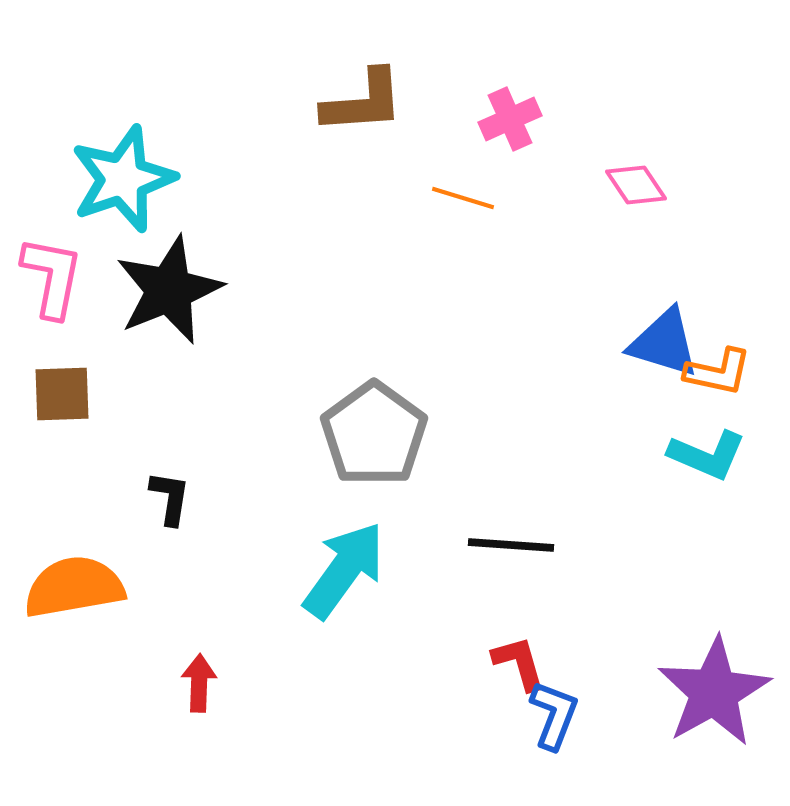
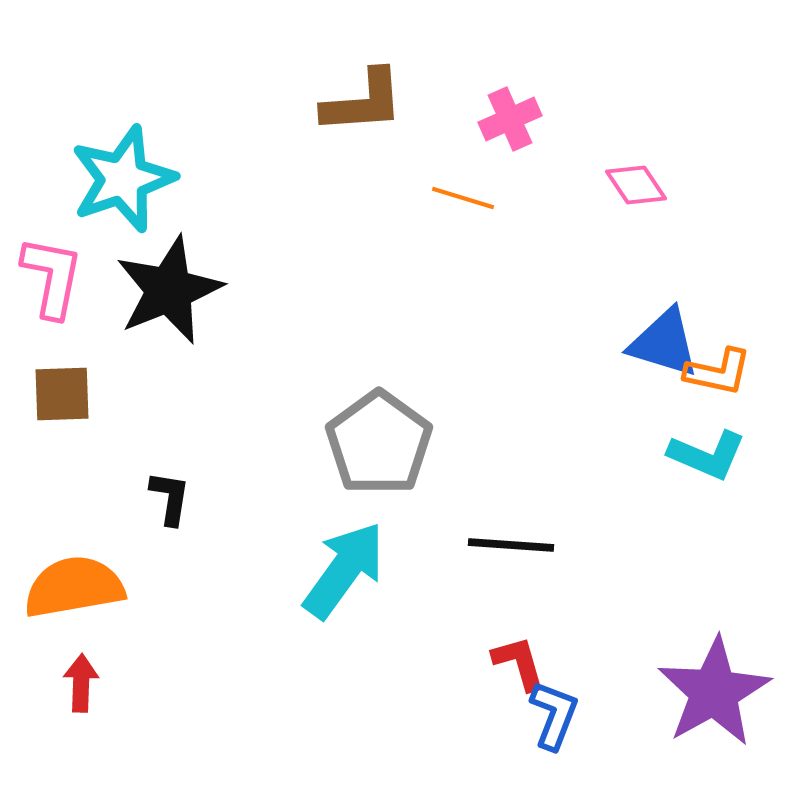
gray pentagon: moved 5 px right, 9 px down
red arrow: moved 118 px left
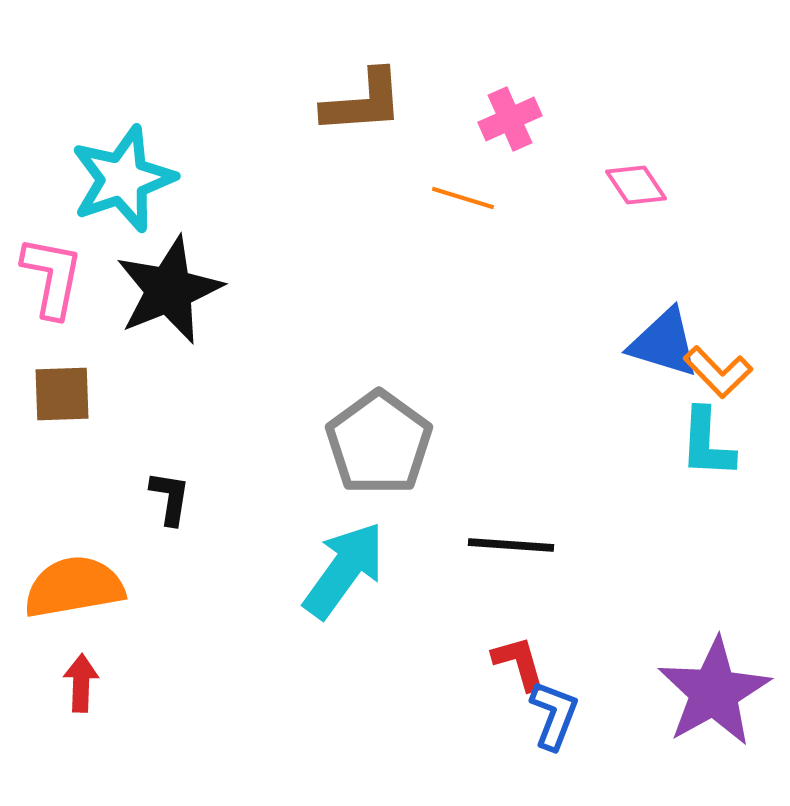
orange L-shape: rotated 34 degrees clockwise
cyan L-shape: moved 12 px up; rotated 70 degrees clockwise
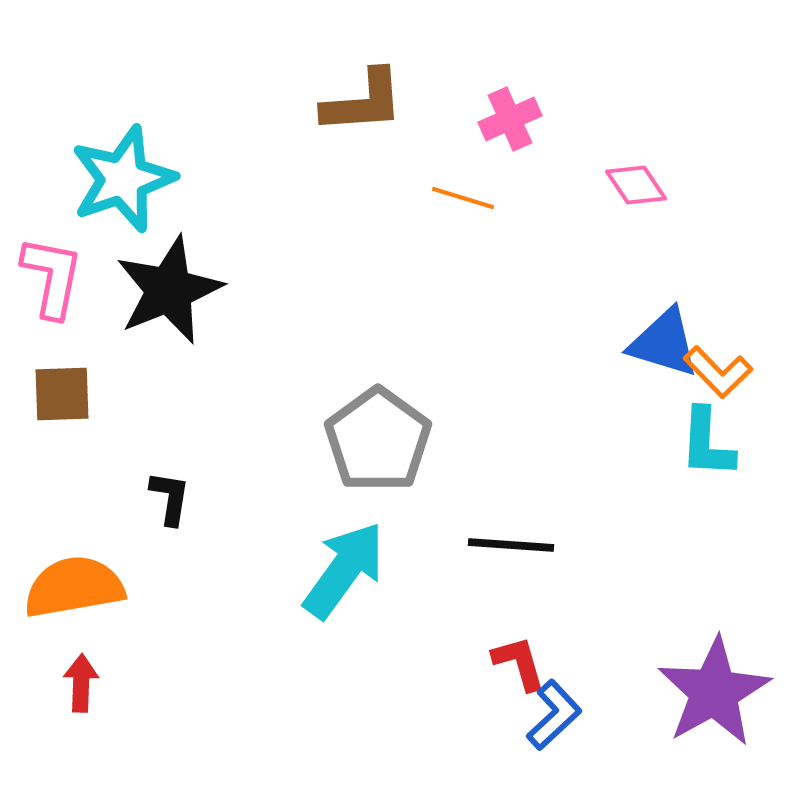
gray pentagon: moved 1 px left, 3 px up
blue L-shape: rotated 26 degrees clockwise
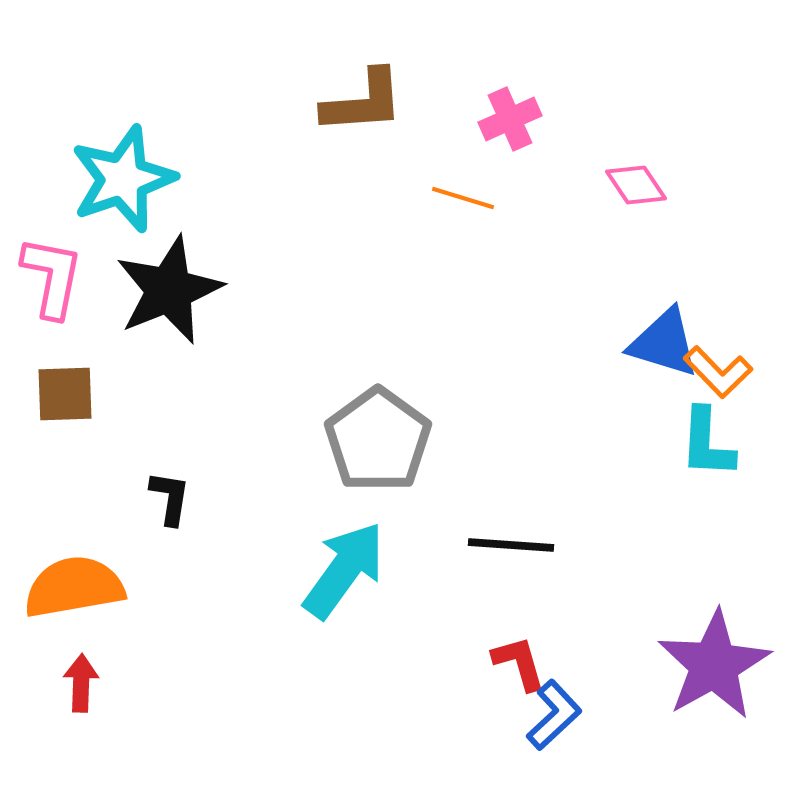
brown square: moved 3 px right
purple star: moved 27 px up
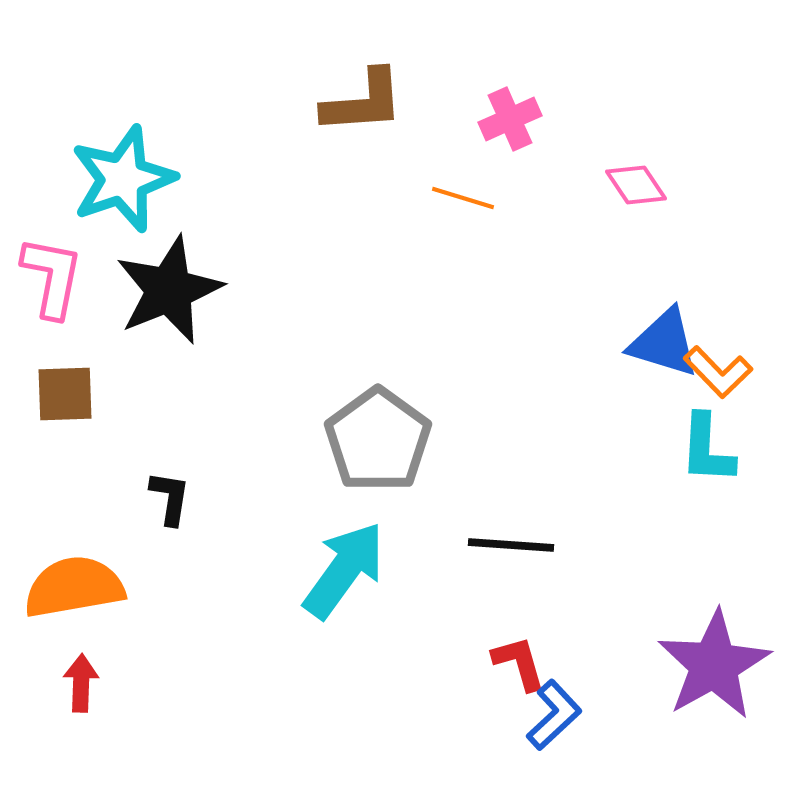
cyan L-shape: moved 6 px down
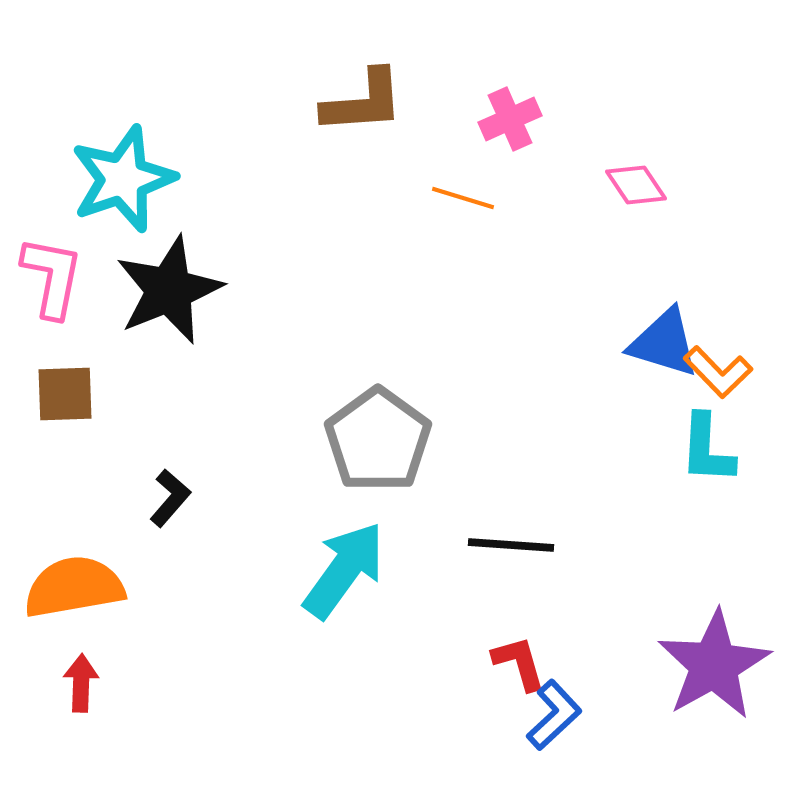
black L-shape: rotated 32 degrees clockwise
